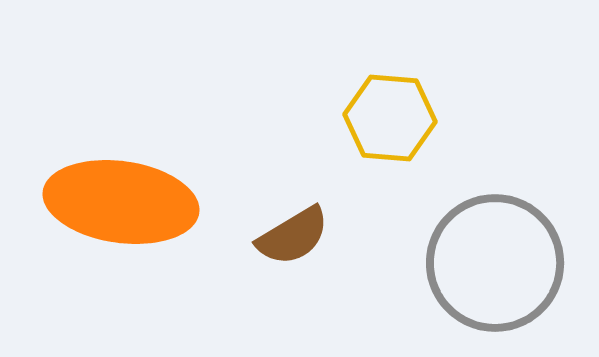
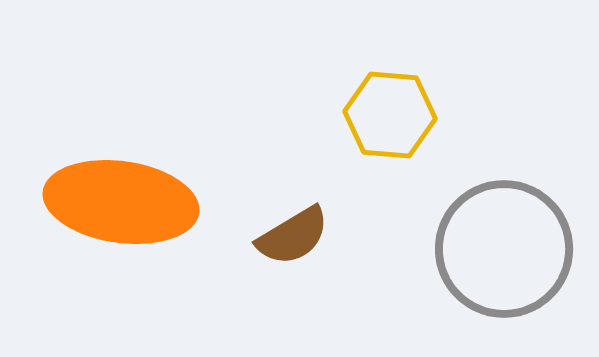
yellow hexagon: moved 3 px up
gray circle: moved 9 px right, 14 px up
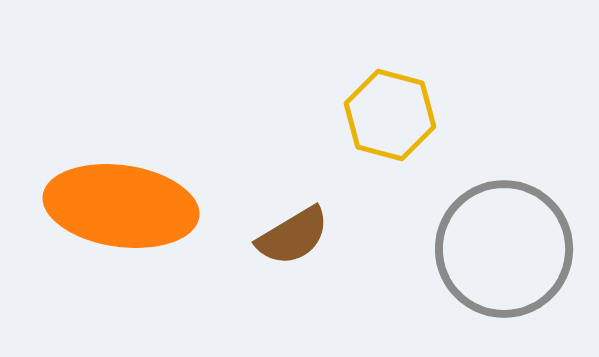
yellow hexagon: rotated 10 degrees clockwise
orange ellipse: moved 4 px down
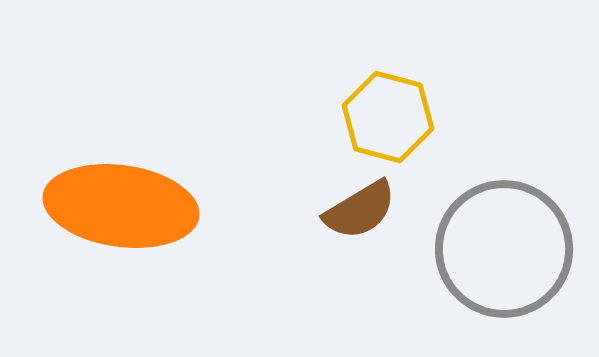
yellow hexagon: moved 2 px left, 2 px down
brown semicircle: moved 67 px right, 26 px up
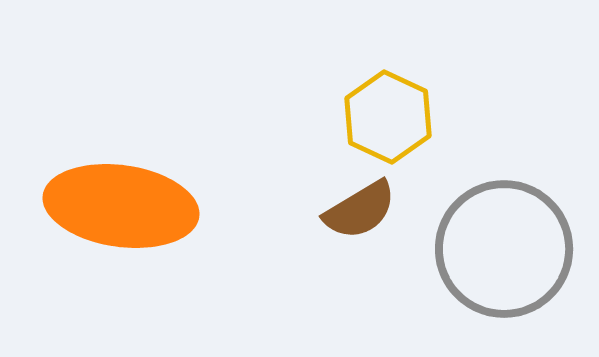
yellow hexagon: rotated 10 degrees clockwise
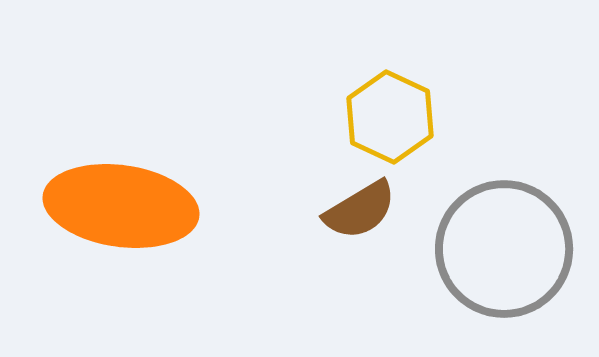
yellow hexagon: moved 2 px right
